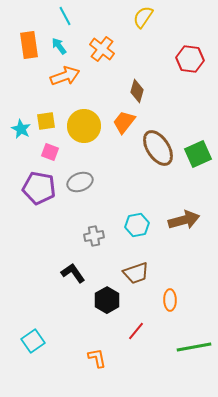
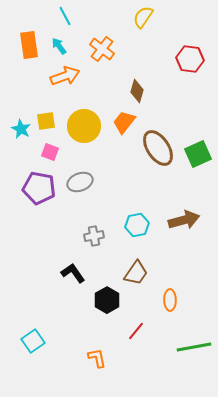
brown trapezoid: rotated 36 degrees counterclockwise
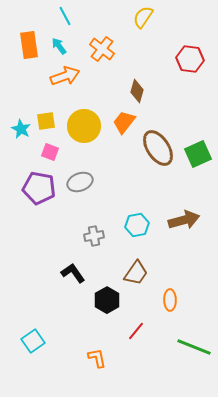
green line: rotated 32 degrees clockwise
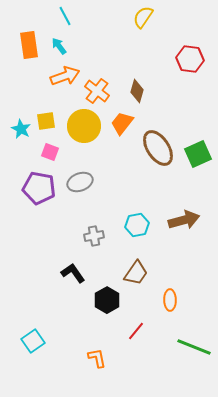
orange cross: moved 5 px left, 42 px down
orange trapezoid: moved 2 px left, 1 px down
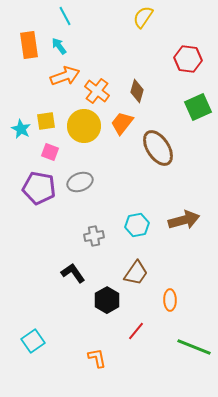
red hexagon: moved 2 px left
green square: moved 47 px up
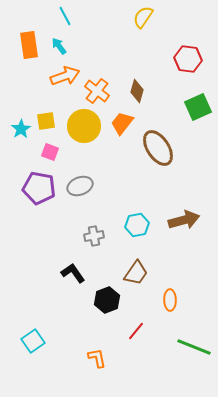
cyan star: rotated 12 degrees clockwise
gray ellipse: moved 4 px down
black hexagon: rotated 10 degrees clockwise
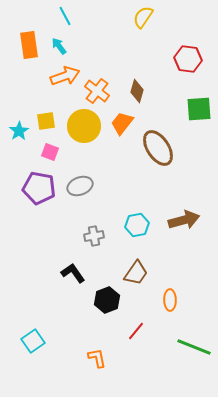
green square: moved 1 px right, 2 px down; rotated 20 degrees clockwise
cyan star: moved 2 px left, 2 px down
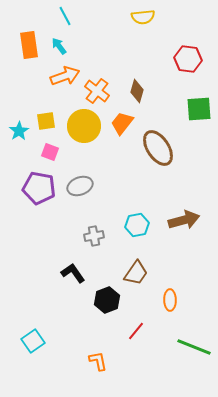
yellow semicircle: rotated 130 degrees counterclockwise
orange L-shape: moved 1 px right, 3 px down
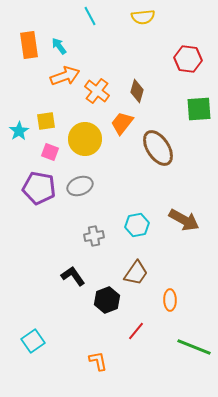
cyan line: moved 25 px right
yellow circle: moved 1 px right, 13 px down
brown arrow: rotated 44 degrees clockwise
black L-shape: moved 3 px down
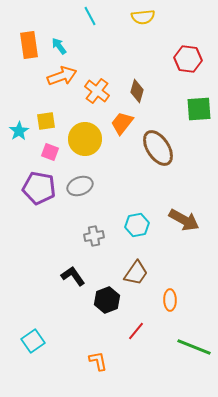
orange arrow: moved 3 px left
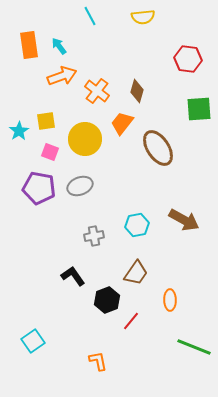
red line: moved 5 px left, 10 px up
